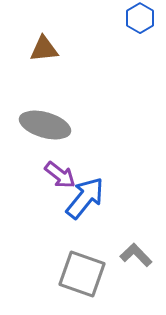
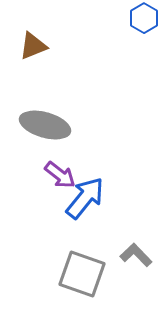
blue hexagon: moved 4 px right
brown triangle: moved 11 px left, 3 px up; rotated 16 degrees counterclockwise
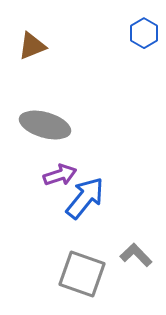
blue hexagon: moved 15 px down
brown triangle: moved 1 px left
purple arrow: rotated 56 degrees counterclockwise
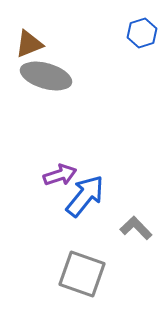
blue hexagon: moved 2 px left; rotated 12 degrees clockwise
brown triangle: moved 3 px left, 2 px up
gray ellipse: moved 1 px right, 49 px up
blue arrow: moved 2 px up
gray L-shape: moved 27 px up
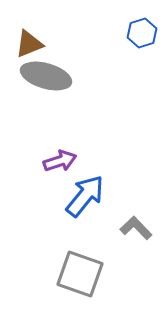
purple arrow: moved 14 px up
gray square: moved 2 px left
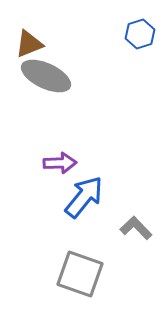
blue hexagon: moved 2 px left, 1 px down
gray ellipse: rotated 9 degrees clockwise
purple arrow: moved 2 px down; rotated 16 degrees clockwise
blue arrow: moved 1 px left, 1 px down
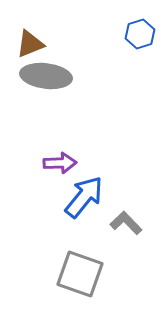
brown triangle: moved 1 px right
gray ellipse: rotated 18 degrees counterclockwise
gray L-shape: moved 10 px left, 5 px up
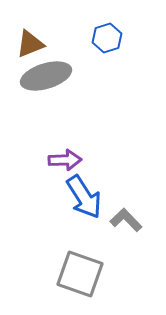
blue hexagon: moved 33 px left, 4 px down
gray ellipse: rotated 24 degrees counterclockwise
purple arrow: moved 5 px right, 3 px up
blue arrow: rotated 108 degrees clockwise
gray L-shape: moved 3 px up
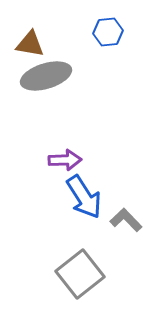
blue hexagon: moved 1 px right, 6 px up; rotated 12 degrees clockwise
brown triangle: rotated 32 degrees clockwise
gray square: rotated 33 degrees clockwise
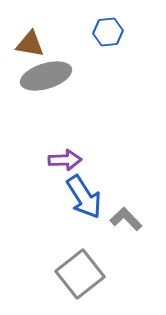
gray L-shape: moved 1 px up
